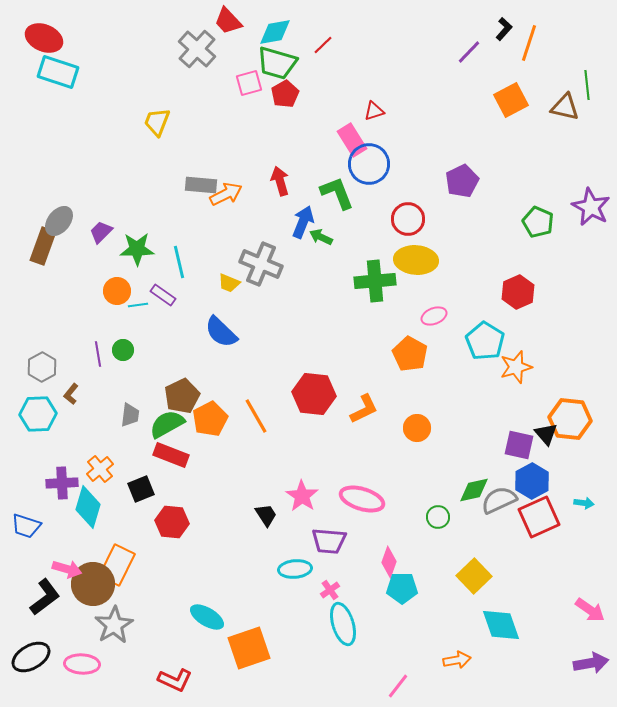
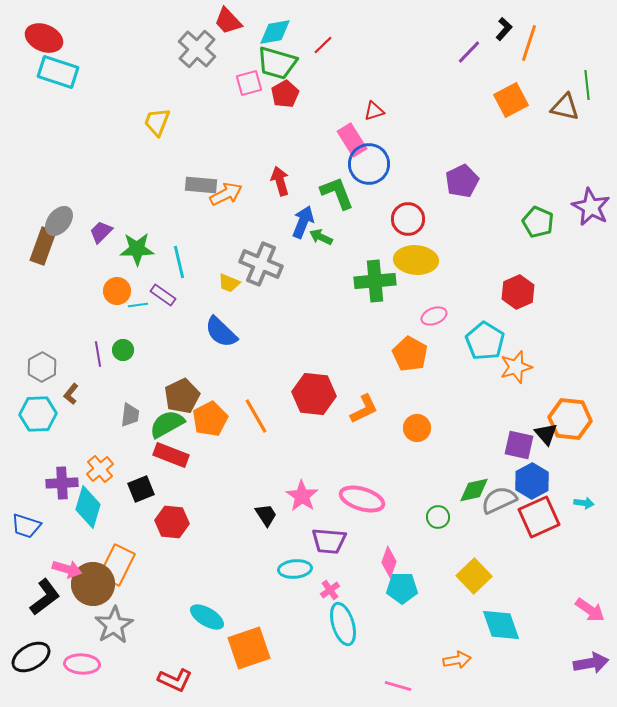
pink line at (398, 686): rotated 68 degrees clockwise
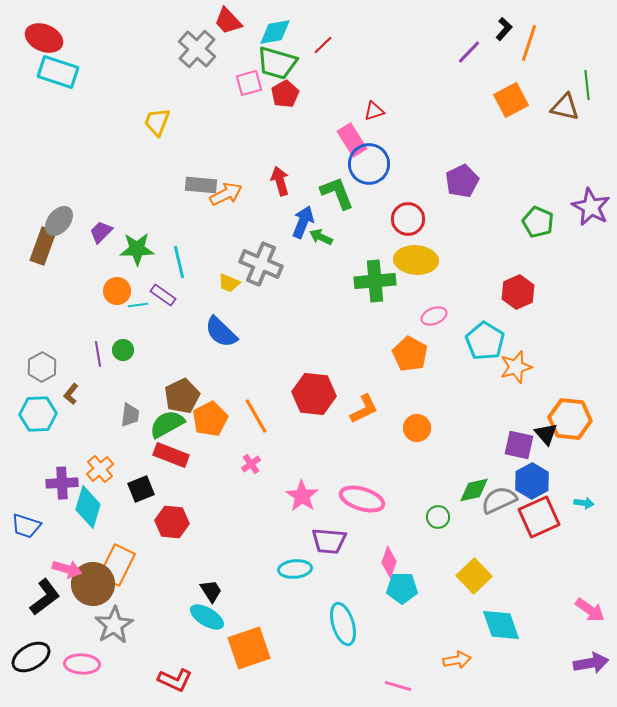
black trapezoid at (266, 515): moved 55 px left, 76 px down
pink cross at (330, 590): moved 79 px left, 126 px up
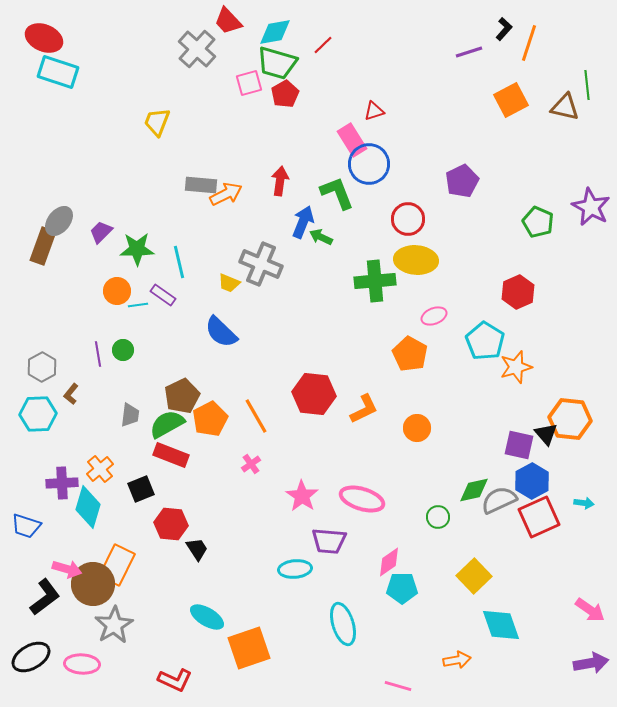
purple line at (469, 52): rotated 28 degrees clockwise
red arrow at (280, 181): rotated 24 degrees clockwise
red hexagon at (172, 522): moved 1 px left, 2 px down
pink diamond at (389, 562): rotated 36 degrees clockwise
black trapezoid at (211, 591): moved 14 px left, 42 px up
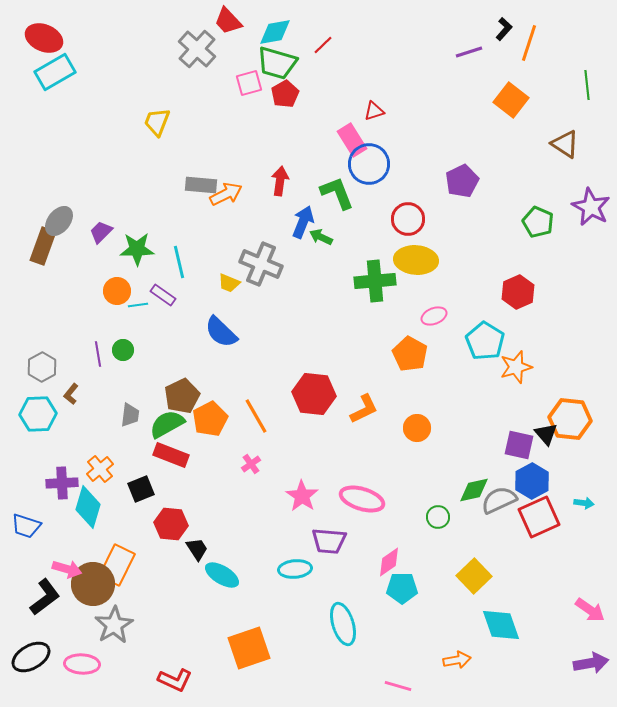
cyan rectangle at (58, 72): moved 3 px left; rotated 48 degrees counterclockwise
orange square at (511, 100): rotated 24 degrees counterclockwise
brown triangle at (565, 107): moved 37 px down; rotated 20 degrees clockwise
cyan ellipse at (207, 617): moved 15 px right, 42 px up
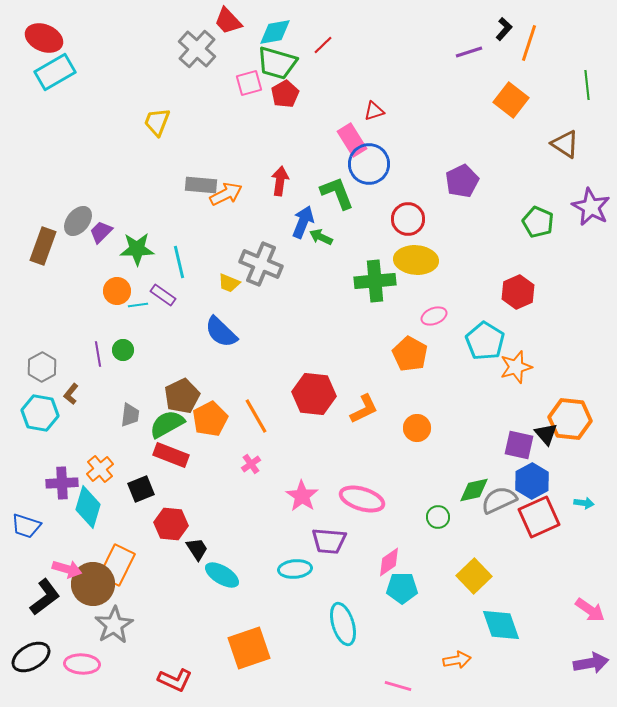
gray ellipse at (59, 221): moved 19 px right
cyan hexagon at (38, 414): moved 2 px right, 1 px up; rotated 12 degrees clockwise
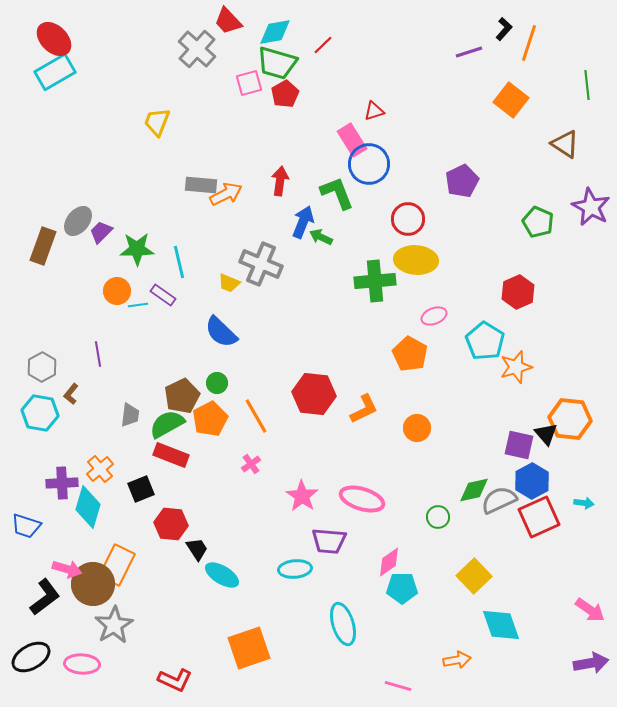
red ellipse at (44, 38): moved 10 px right, 1 px down; rotated 21 degrees clockwise
green circle at (123, 350): moved 94 px right, 33 px down
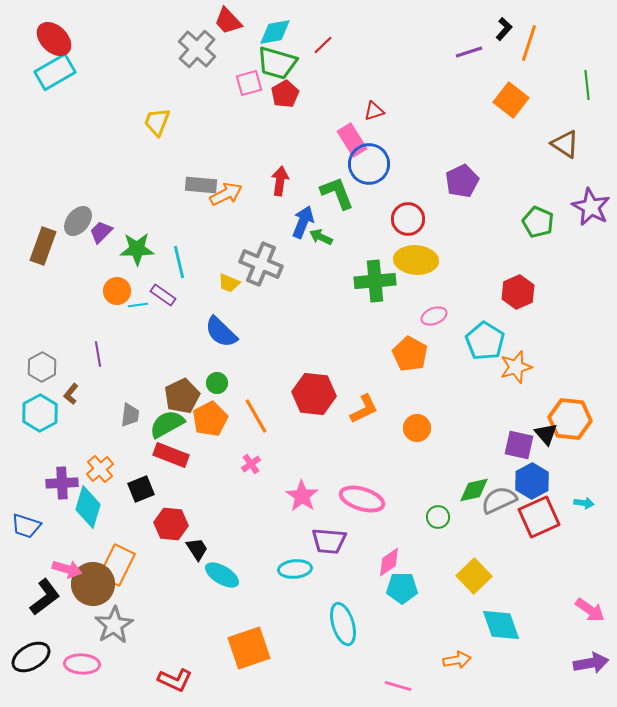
cyan hexagon at (40, 413): rotated 21 degrees clockwise
